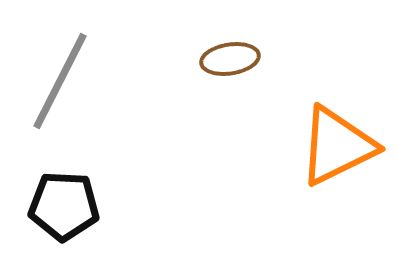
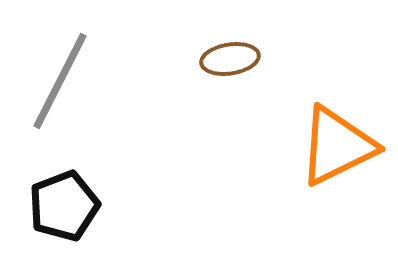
black pentagon: rotated 24 degrees counterclockwise
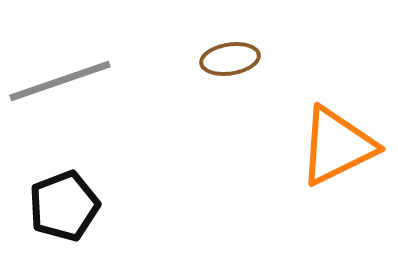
gray line: rotated 44 degrees clockwise
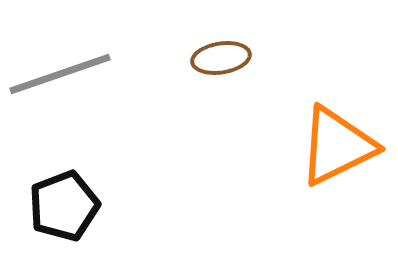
brown ellipse: moved 9 px left, 1 px up
gray line: moved 7 px up
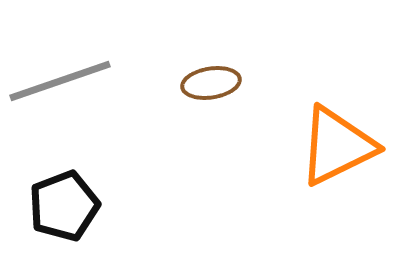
brown ellipse: moved 10 px left, 25 px down
gray line: moved 7 px down
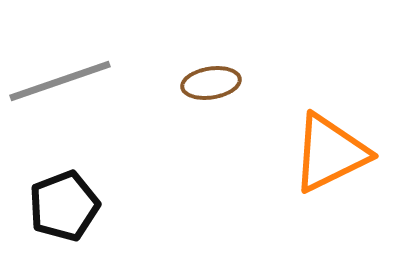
orange triangle: moved 7 px left, 7 px down
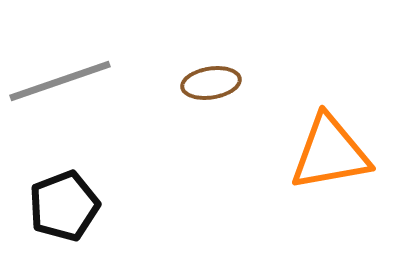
orange triangle: rotated 16 degrees clockwise
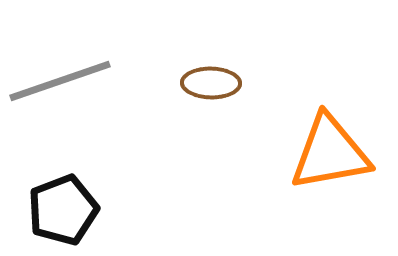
brown ellipse: rotated 10 degrees clockwise
black pentagon: moved 1 px left, 4 px down
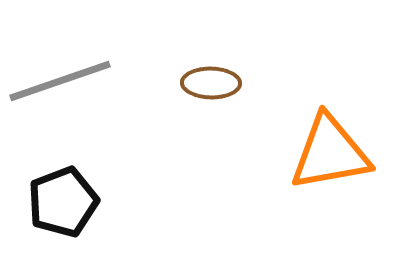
black pentagon: moved 8 px up
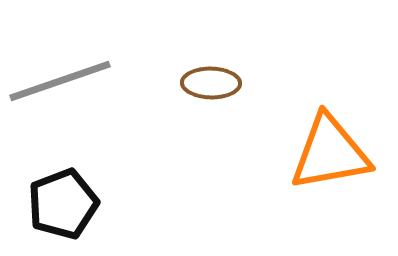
black pentagon: moved 2 px down
